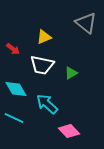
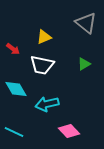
green triangle: moved 13 px right, 9 px up
cyan arrow: rotated 55 degrees counterclockwise
cyan line: moved 14 px down
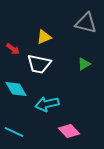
gray triangle: rotated 25 degrees counterclockwise
white trapezoid: moved 3 px left, 1 px up
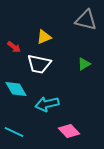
gray triangle: moved 3 px up
red arrow: moved 1 px right, 2 px up
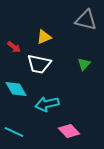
green triangle: rotated 16 degrees counterclockwise
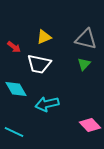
gray triangle: moved 19 px down
pink diamond: moved 21 px right, 6 px up
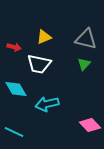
red arrow: rotated 24 degrees counterclockwise
